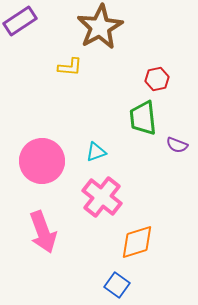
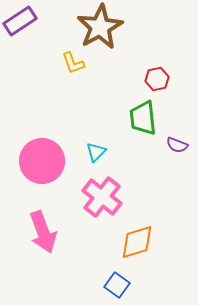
yellow L-shape: moved 3 px right, 4 px up; rotated 65 degrees clockwise
cyan triangle: rotated 25 degrees counterclockwise
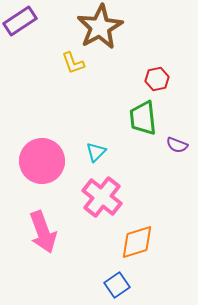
blue square: rotated 20 degrees clockwise
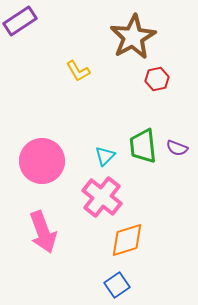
brown star: moved 33 px right, 10 px down
yellow L-shape: moved 5 px right, 8 px down; rotated 10 degrees counterclockwise
green trapezoid: moved 28 px down
purple semicircle: moved 3 px down
cyan triangle: moved 9 px right, 4 px down
orange diamond: moved 10 px left, 2 px up
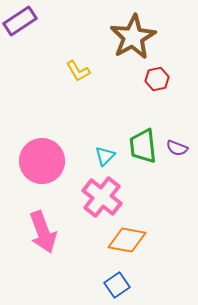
orange diamond: rotated 27 degrees clockwise
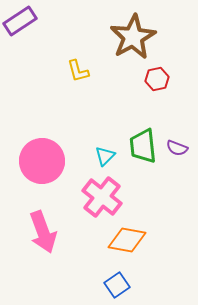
yellow L-shape: rotated 15 degrees clockwise
